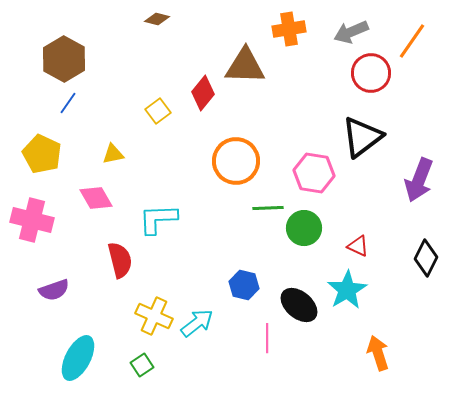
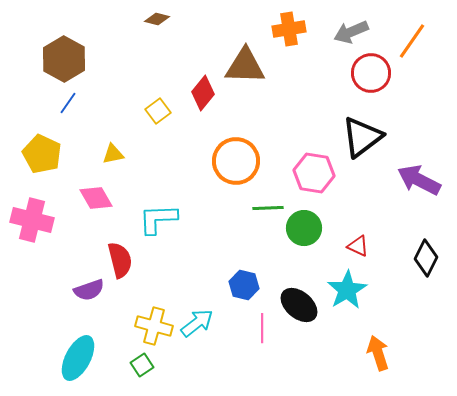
purple arrow: rotated 96 degrees clockwise
purple semicircle: moved 35 px right
yellow cross: moved 10 px down; rotated 9 degrees counterclockwise
pink line: moved 5 px left, 10 px up
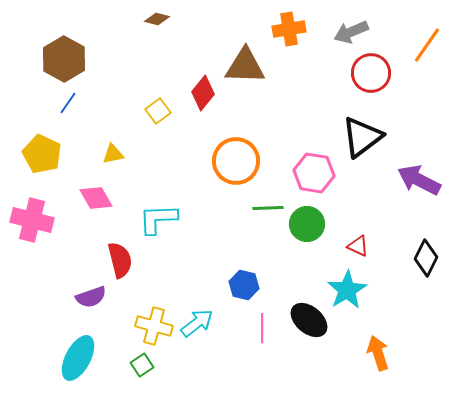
orange line: moved 15 px right, 4 px down
green circle: moved 3 px right, 4 px up
purple semicircle: moved 2 px right, 7 px down
black ellipse: moved 10 px right, 15 px down
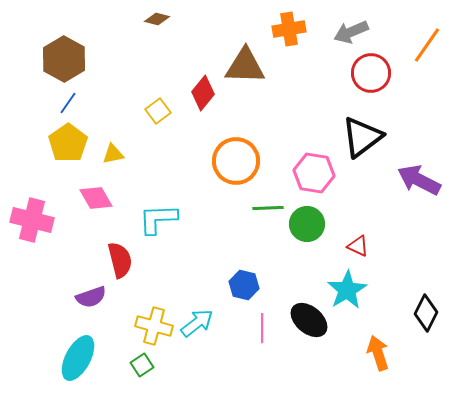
yellow pentagon: moved 26 px right, 11 px up; rotated 12 degrees clockwise
black diamond: moved 55 px down
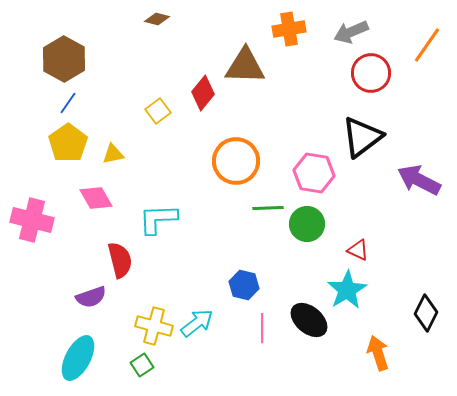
red triangle: moved 4 px down
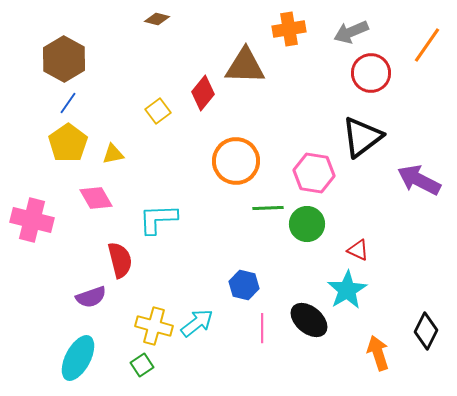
black diamond: moved 18 px down
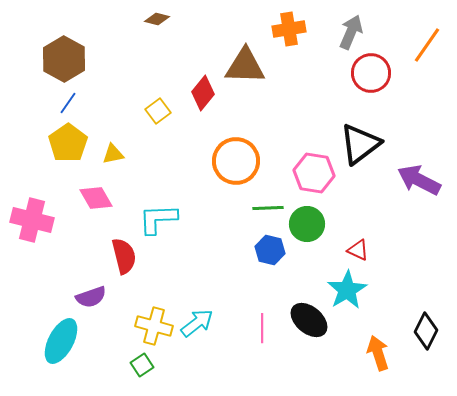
gray arrow: rotated 136 degrees clockwise
black triangle: moved 2 px left, 7 px down
red semicircle: moved 4 px right, 4 px up
blue hexagon: moved 26 px right, 35 px up
cyan ellipse: moved 17 px left, 17 px up
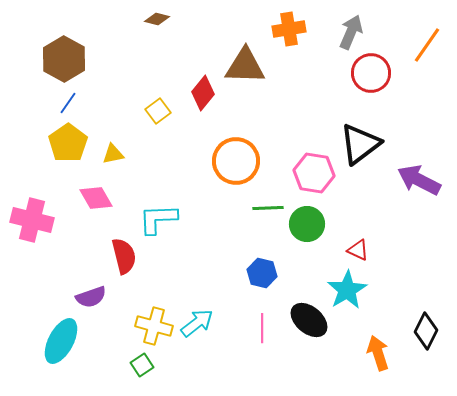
blue hexagon: moved 8 px left, 23 px down
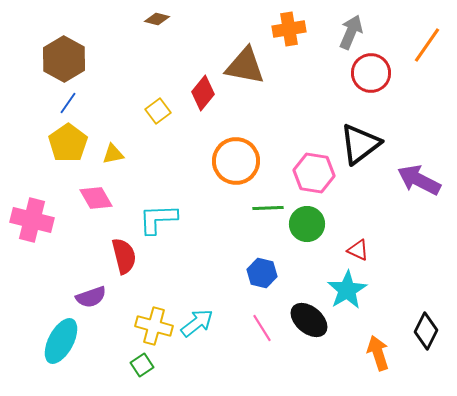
brown triangle: rotated 9 degrees clockwise
pink line: rotated 32 degrees counterclockwise
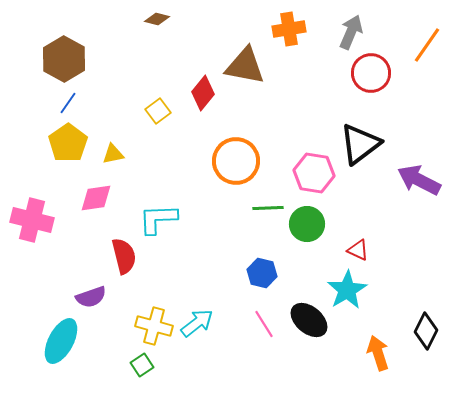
pink diamond: rotated 68 degrees counterclockwise
pink line: moved 2 px right, 4 px up
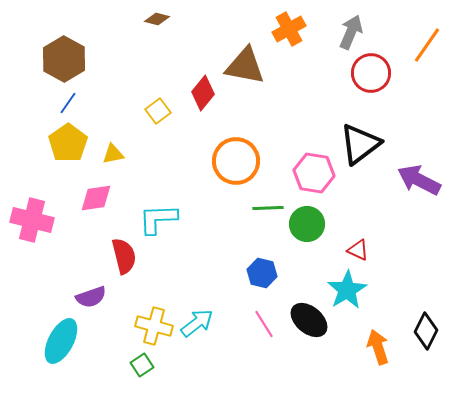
orange cross: rotated 20 degrees counterclockwise
orange arrow: moved 6 px up
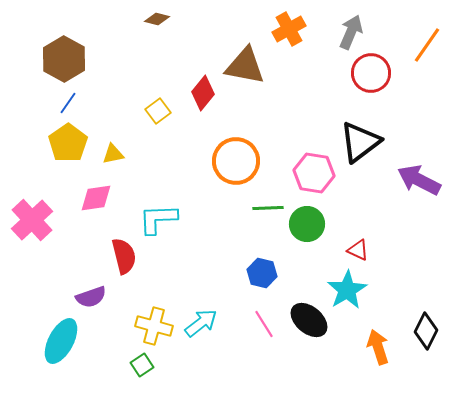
black triangle: moved 2 px up
pink cross: rotated 33 degrees clockwise
cyan arrow: moved 4 px right
